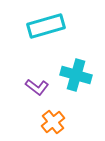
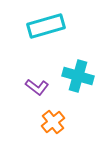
cyan cross: moved 2 px right, 1 px down
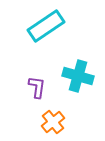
cyan rectangle: rotated 18 degrees counterclockwise
purple L-shape: rotated 120 degrees counterclockwise
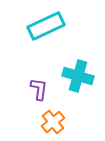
cyan rectangle: rotated 9 degrees clockwise
purple L-shape: moved 2 px right, 2 px down
